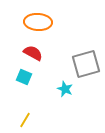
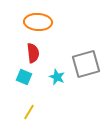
red semicircle: rotated 54 degrees clockwise
cyan star: moved 8 px left, 12 px up
yellow line: moved 4 px right, 8 px up
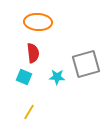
cyan star: rotated 21 degrees counterclockwise
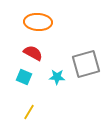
red semicircle: rotated 54 degrees counterclockwise
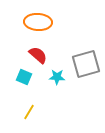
red semicircle: moved 5 px right, 2 px down; rotated 12 degrees clockwise
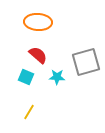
gray square: moved 2 px up
cyan square: moved 2 px right
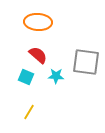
gray square: rotated 24 degrees clockwise
cyan star: moved 1 px left, 1 px up
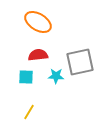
orange ellipse: rotated 28 degrees clockwise
red semicircle: rotated 48 degrees counterclockwise
gray square: moved 6 px left; rotated 20 degrees counterclockwise
cyan square: rotated 21 degrees counterclockwise
